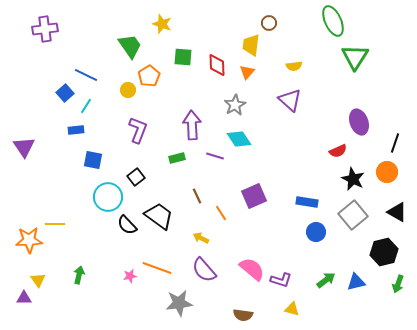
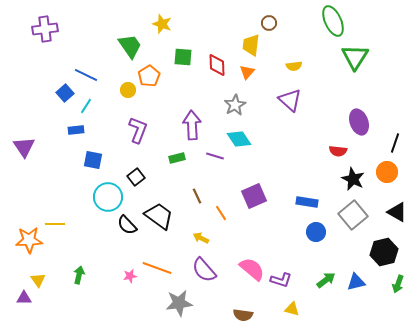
red semicircle at (338, 151): rotated 30 degrees clockwise
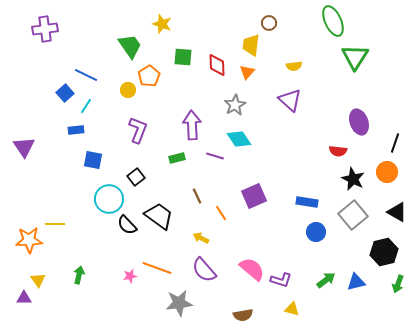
cyan circle at (108, 197): moved 1 px right, 2 px down
brown semicircle at (243, 315): rotated 18 degrees counterclockwise
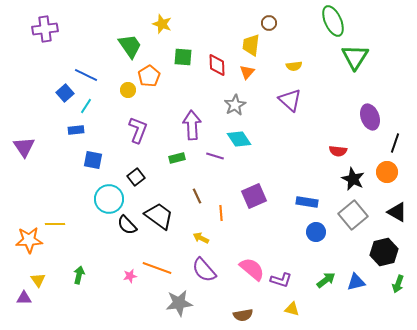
purple ellipse at (359, 122): moved 11 px right, 5 px up
orange line at (221, 213): rotated 28 degrees clockwise
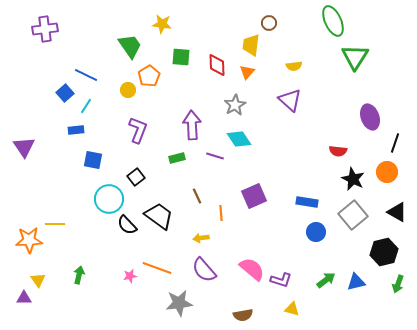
yellow star at (162, 24): rotated 12 degrees counterclockwise
green square at (183, 57): moved 2 px left
yellow arrow at (201, 238): rotated 35 degrees counterclockwise
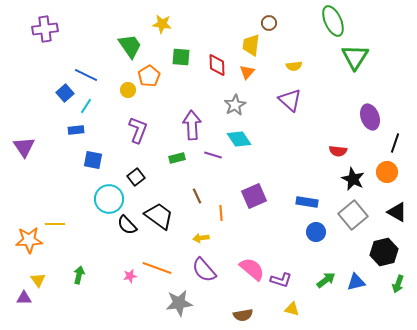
purple line at (215, 156): moved 2 px left, 1 px up
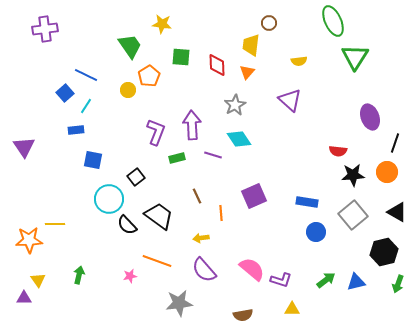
yellow semicircle at (294, 66): moved 5 px right, 5 px up
purple L-shape at (138, 130): moved 18 px right, 2 px down
black star at (353, 179): moved 4 px up; rotated 30 degrees counterclockwise
orange line at (157, 268): moved 7 px up
yellow triangle at (292, 309): rotated 14 degrees counterclockwise
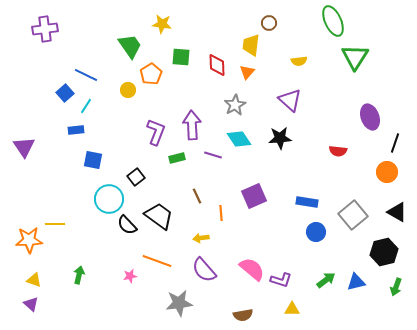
orange pentagon at (149, 76): moved 2 px right, 2 px up
black star at (353, 175): moved 73 px left, 37 px up
yellow triangle at (38, 280): moved 4 px left; rotated 35 degrees counterclockwise
green arrow at (398, 284): moved 2 px left, 3 px down
purple triangle at (24, 298): moved 7 px right, 6 px down; rotated 42 degrees clockwise
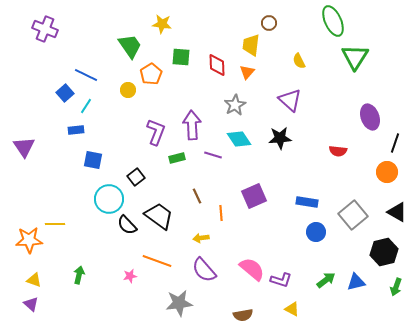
purple cross at (45, 29): rotated 30 degrees clockwise
yellow semicircle at (299, 61): rotated 70 degrees clockwise
yellow triangle at (292, 309): rotated 28 degrees clockwise
